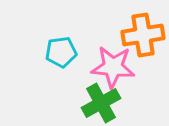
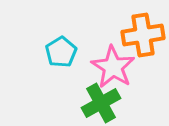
cyan pentagon: rotated 24 degrees counterclockwise
pink star: rotated 27 degrees clockwise
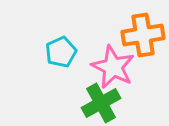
cyan pentagon: rotated 8 degrees clockwise
pink star: rotated 6 degrees counterclockwise
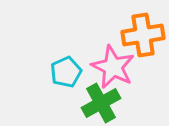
cyan pentagon: moved 5 px right, 20 px down
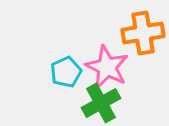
orange cross: moved 2 px up
pink star: moved 6 px left
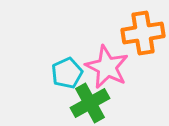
cyan pentagon: moved 1 px right, 1 px down
green cross: moved 11 px left
